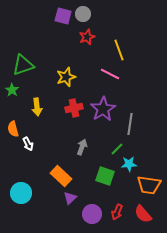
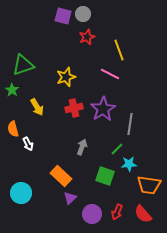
yellow arrow: rotated 24 degrees counterclockwise
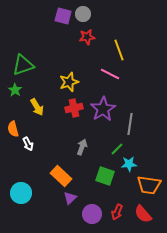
red star: rotated 14 degrees clockwise
yellow star: moved 3 px right, 5 px down
green star: moved 3 px right
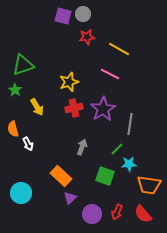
yellow line: moved 1 px up; rotated 40 degrees counterclockwise
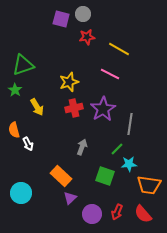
purple square: moved 2 px left, 3 px down
orange semicircle: moved 1 px right, 1 px down
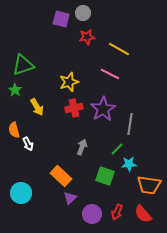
gray circle: moved 1 px up
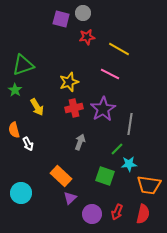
gray arrow: moved 2 px left, 5 px up
red semicircle: rotated 126 degrees counterclockwise
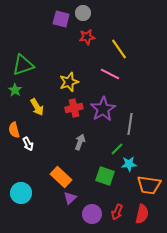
yellow line: rotated 25 degrees clockwise
orange rectangle: moved 1 px down
red semicircle: moved 1 px left
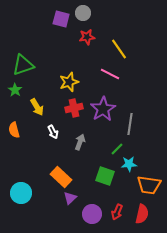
white arrow: moved 25 px right, 12 px up
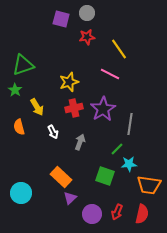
gray circle: moved 4 px right
orange semicircle: moved 5 px right, 3 px up
